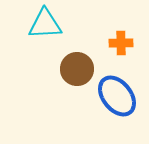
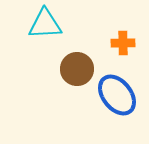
orange cross: moved 2 px right
blue ellipse: moved 1 px up
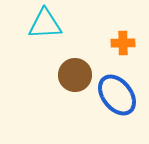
brown circle: moved 2 px left, 6 px down
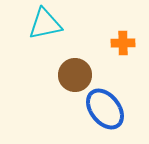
cyan triangle: rotated 9 degrees counterclockwise
blue ellipse: moved 12 px left, 14 px down
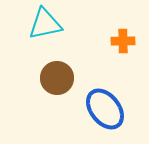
orange cross: moved 2 px up
brown circle: moved 18 px left, 3 px down
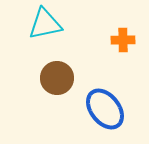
orange cross: moved 1 px up
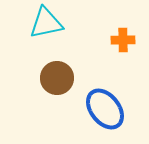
cyan triangle: moved 1 px right, 1 px up
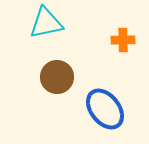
brown circle: moved 1 px up
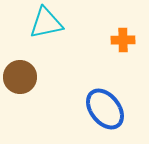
brown circle: moved 37 px left
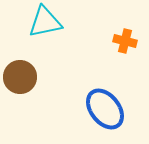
cyan triangle: moved 1 px left, 1 px up
orange cross: moved 2 px right, 1 px down; rotated 15 degrees clockwise
